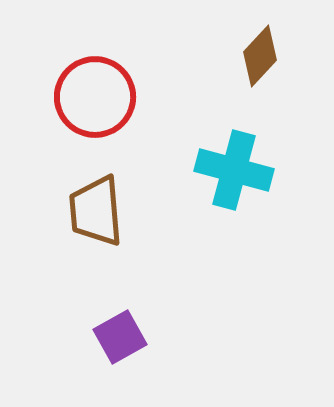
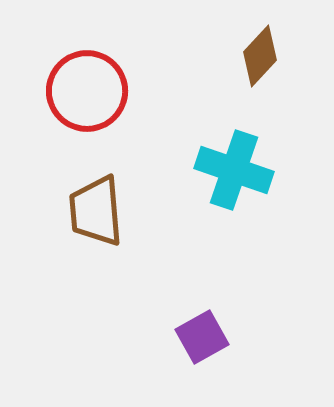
red circle: moved 8 px left, 6 px up
cyan cross: rotated 4 degrees clockwise
purple square: moved 82 px right
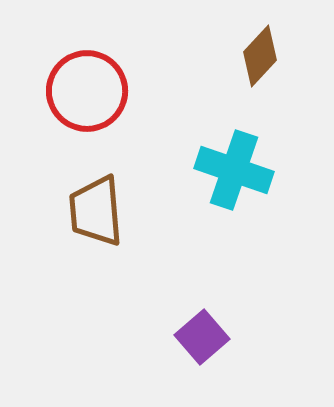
purple square: rotated 12 degrees counterclockwise
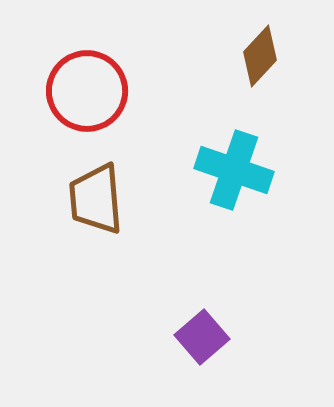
brown trapezoid: moved 12 px up
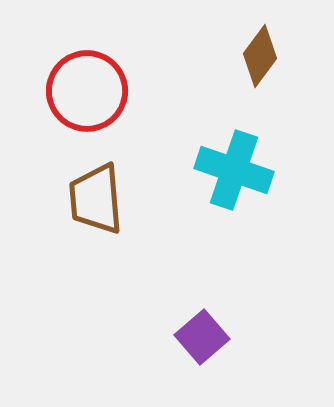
brown diamond: rotated 6 degrees counterclockwise
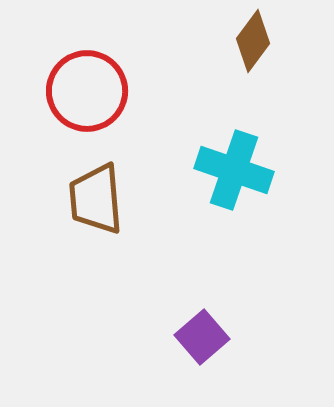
brown diamond: moved 7 px left, 15 px up
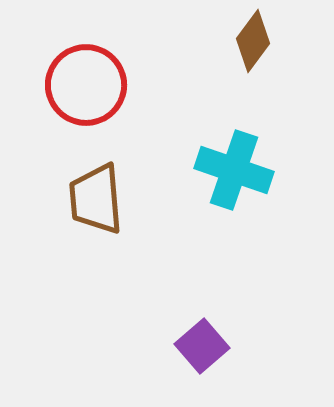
red circle: moved 1 px left, 6 px up
purple square: moved 9 px down
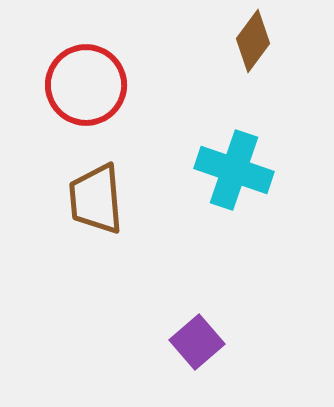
purple square: moved 5 px left, 4 px up
